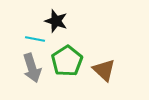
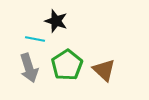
green pentagon: moved 4 px down
gray arrow: moved 3 px left
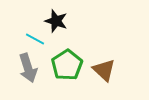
cyan line: rotated 18 degrees clockwise
gray arrow: moved 1 px left
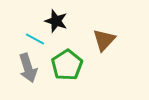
brown triangle: moved 30 px up; rotated 30 degrees clockwise
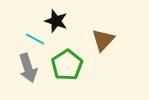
brown triangle: moved 1 px left
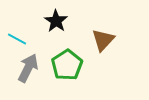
black star: rotated 15 degrees clockwise
cyan line: moved 18 px left
gray arrow: rotated 136 degrees counterclockwise
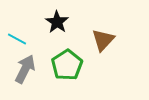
black star: moved 1 px right, 1 px down
gray arrow: moved 3 px left, 1 px down
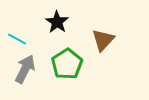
green pentagon: moved 1 px up
